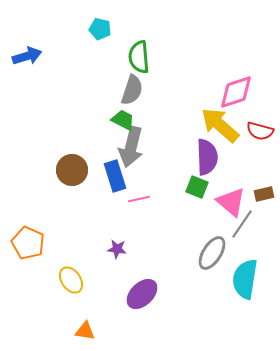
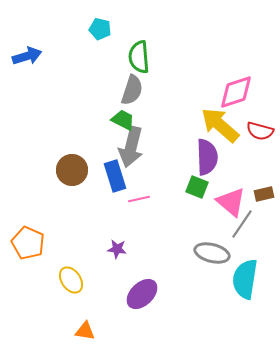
gray ellipse: rotated 72 degrees clockwise
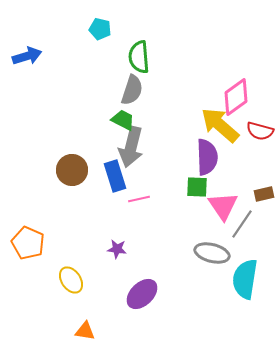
pink diamond: moved 5 px down; rotated 18 degrees counterclockwise
green square: rotated 20 degrees counterclockwise
pink triangle: moved 8 px left, 4 px down; rotated 16 degrees clockwise
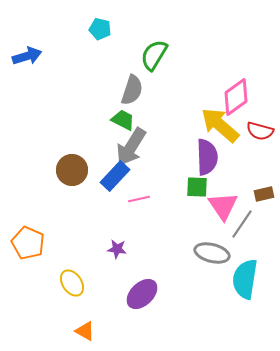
green semicircle: moved 15 px right, 2 px up; rotated 36 degrees clockwise
gray arrow: rotated 18 degrees clockwise
blue rectangle: rotated 60 degrees clockwise
yellow ellipse: moved 1 px right, 3 px down
orange triangle: rotated 20 degrees clockwise
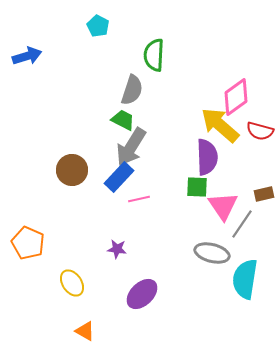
cyan pentagon: moved 2 px left, 3 px up; rotated 15 degrees clockwise
green semicircle: rotated 28 degrees counterclockwise
blue rectangle: moved 4 px right, 1 px down
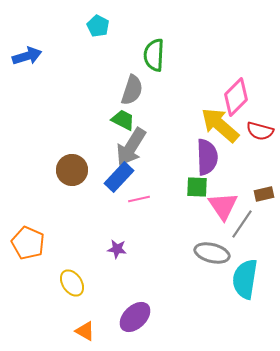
pink diamond: rotated 9 degrees counterclockwise
purple ellipse: moved 7 px left, 23 px down
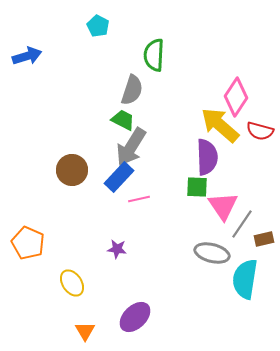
pink diamond: rotated 12 degrees counterclockwise
brown rectangle: moved 45 px down
orange triangle: rotated 30 degrees clockwise
